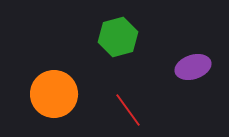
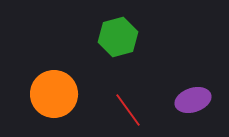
purple ellipse: moved 33 px down
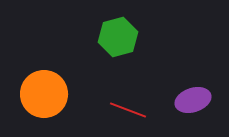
orange circle: moved 10 px left
red line: rotated 33 degrees counterclockwise
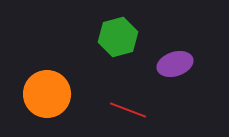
orange circle: moved 3 px right
purple ellipse: moved 18 px left, 36 px up
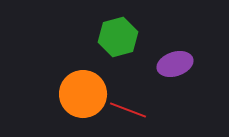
orange circle: moved 36 px right
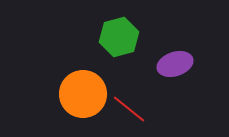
green hexagon: moved 1 px right
red line: moved 1 px right, 1 px up; rotated 18 degrees clockwise
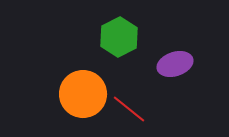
green hexagon: rotated 12 degrees counterclockwise
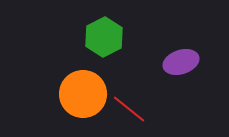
green hexagon: moved 15 px left
purple ellipse: moved 6 px right, 2 px up
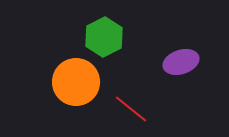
orange circle: moved 7 px left, 12 px up
red line: moved 2 px right
